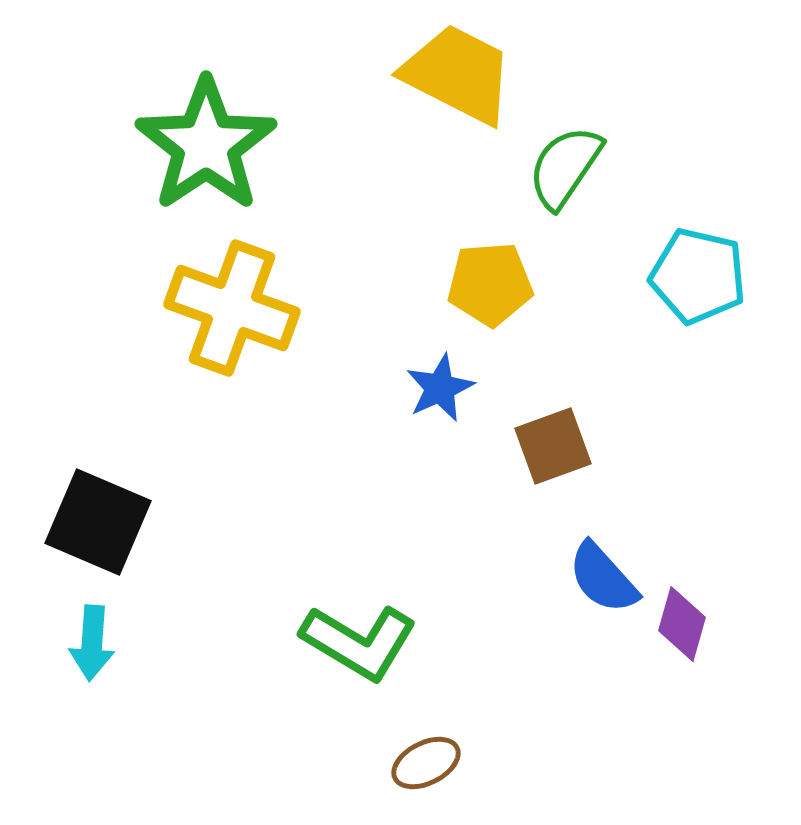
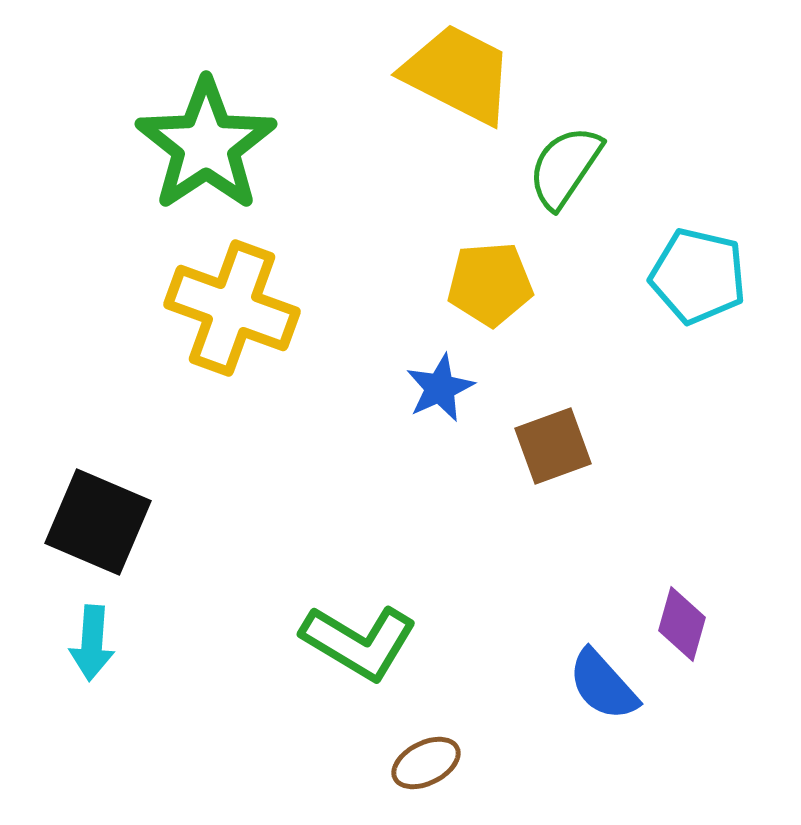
blue semicircle: moved 107 px down
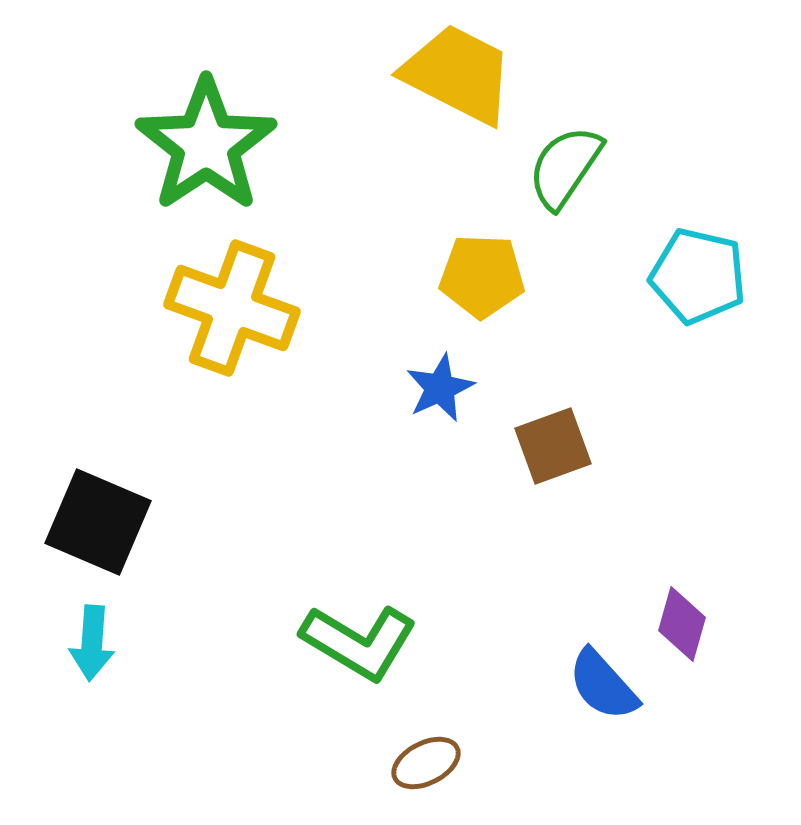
yellow pentagon: moved 8 px left, 8 px up; rotated 6 degrees clockwise
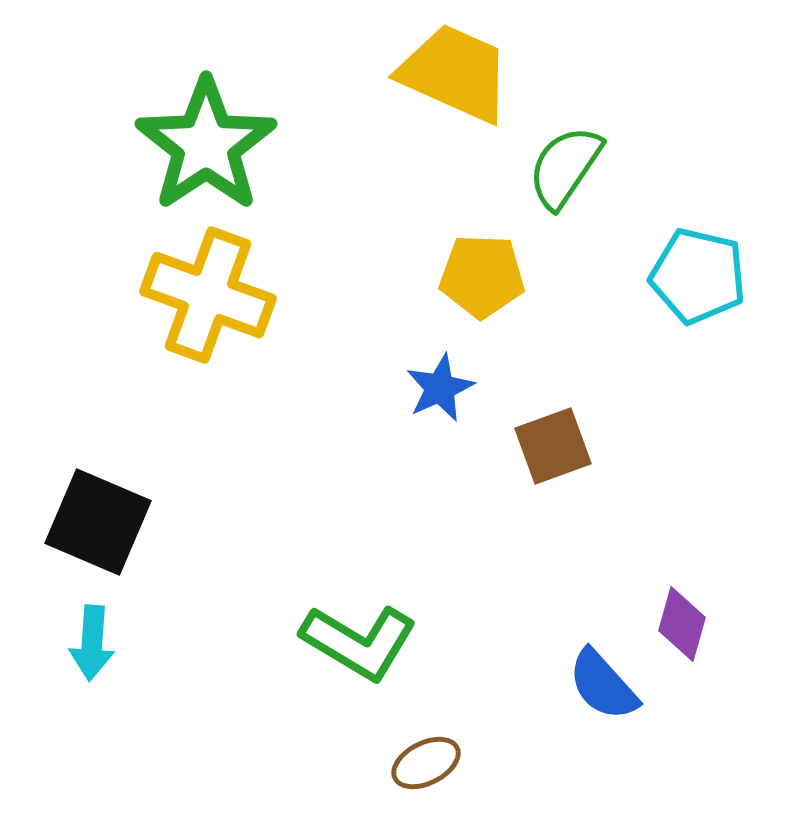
yellow trapezoid: moved 3 px left, 1 px up; rotated 3 degrees counterclockwise
yellow cross: moved 24 px left, 13 px up
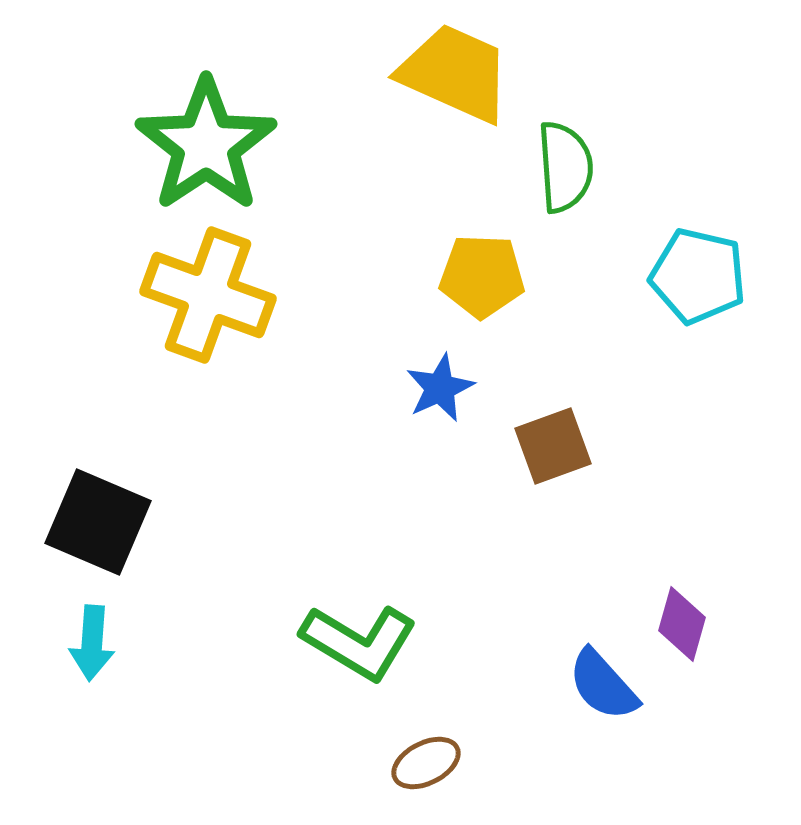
green semicircle: rotated 142 degrees clockwise
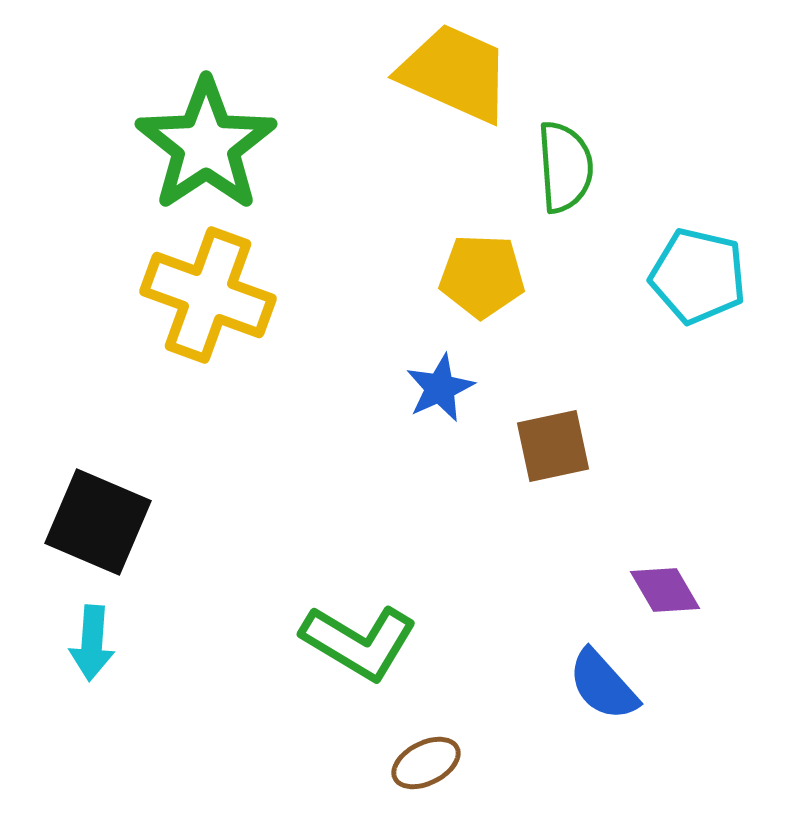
brown square: rotated 8 degrees clockwise
purple diamond: moved 17 px left, 34 px up; rotated 46 degrees counterclockwise
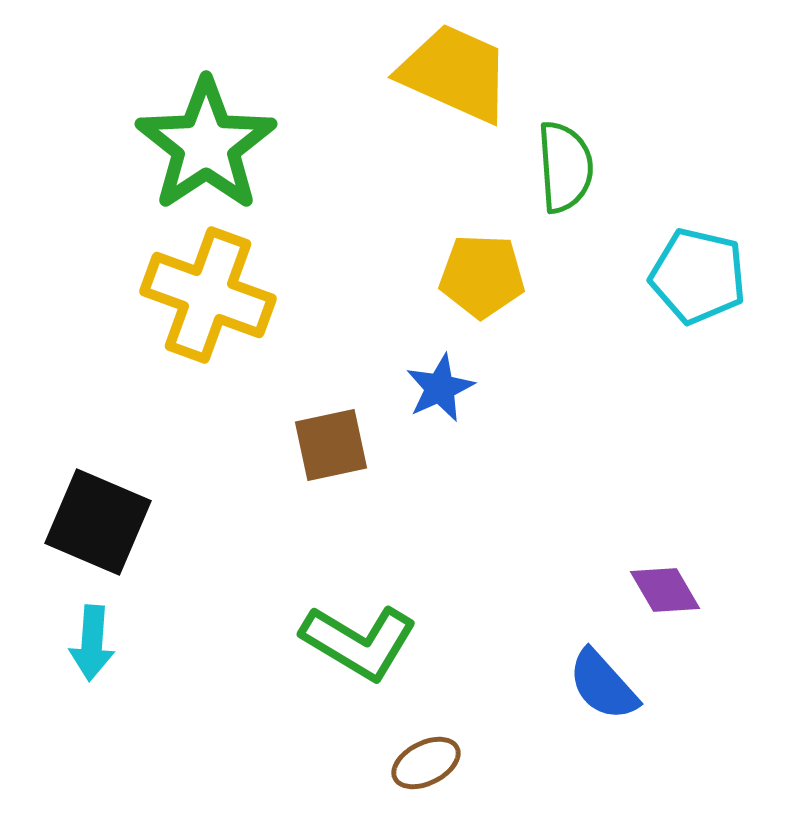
brown square: moved 222 px left, 1 px up
